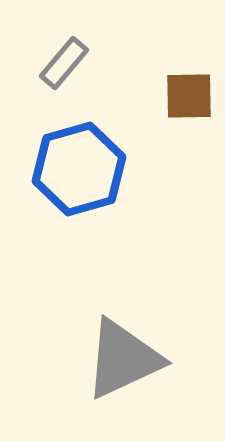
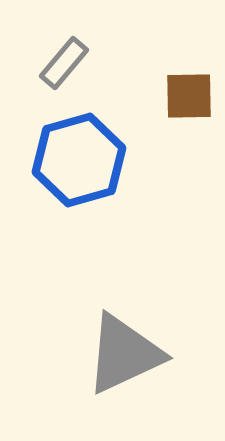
blue hexagon: moved 9 px up
gray triangle: moved 1 px right, 5 px up
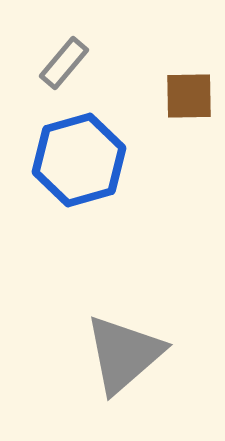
gray triangle: rotated 16 degrees counterclockwise
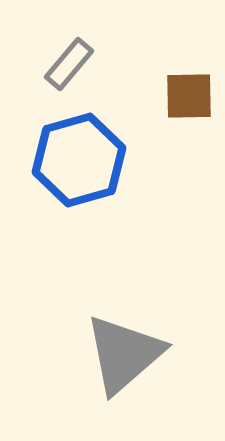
gray rectangle: moved 5 px right, 1 px down
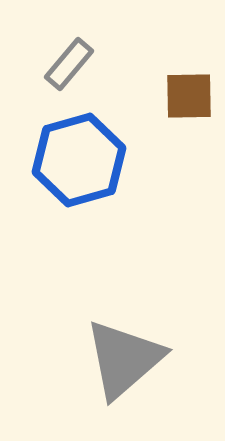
gray triangle: moved 5 px down
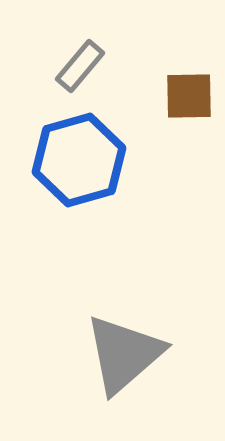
gray rectangle: moved 11 px right, 2 px down
gray triangle: moved 5 px up
